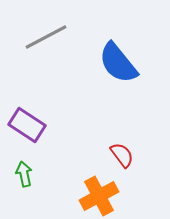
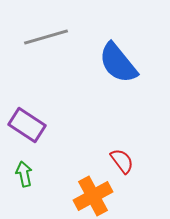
gray line: rotated 12 degrees clockwise
red semicircle: moved 6 px down
orange cross: moved 6 px left
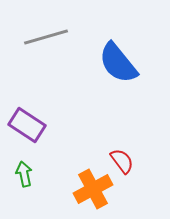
orange cross: moved 7 px up
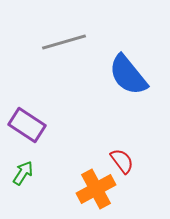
gray line: moved 18 px right, 5 px down
blue semicircle: moved 10 px right, 12 px down
green arrow: moved 1 px left, 1 px up; rotated 45 degrees clockwise
orange cross: moved 3 px right
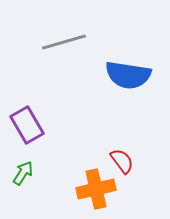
blue semicircle: rotated 42 degrees counterclockwise
purple rectangle: rotated 27 degrees clockwise
orange cross: rotated 15 degrees clockwise
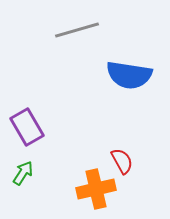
gray line: moved 13 px right, 12 px up
blue semicircle: moved 1 px right
purple rectangle: moved 2 px down
red semicircle: rotated 8 degrees clockwise
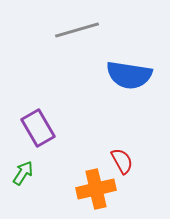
purple rectangle: moved 11 px right, 1 px down
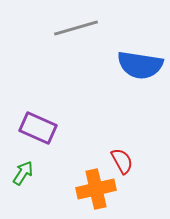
gray line: moved 1 px left, 2 px up
blue semicircle: moved 11 px right, 10 px up
purple rectangle: rotated 36 degrees counterclockwise
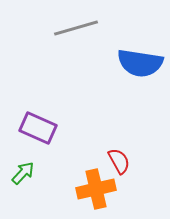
blue semicircle: moved 2 px up
red semicircle: moved 3 px left
green arrow: rotated 10 degrees clockwise
